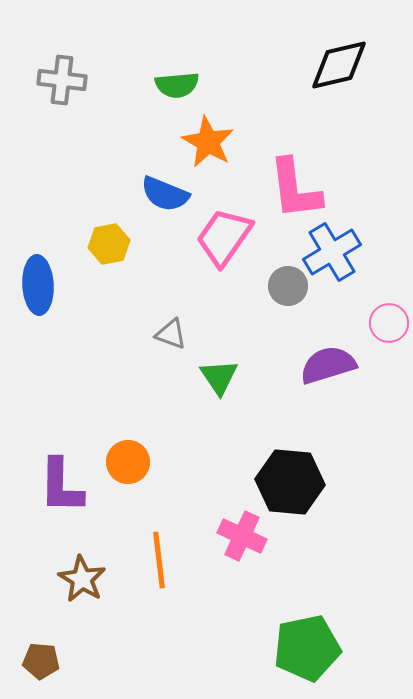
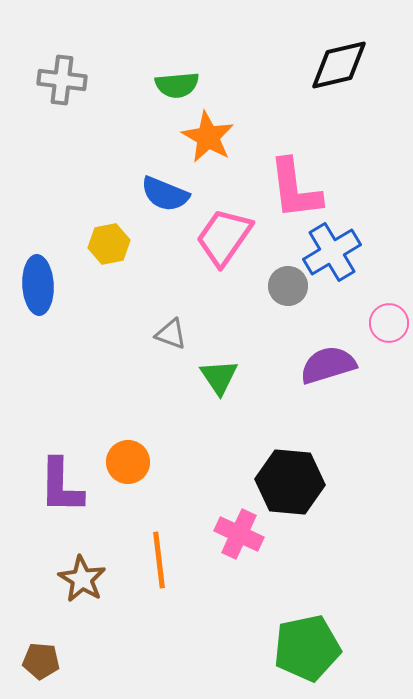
orange star: moved 5 px up
pink cross: moved 3 px left, 2 px up
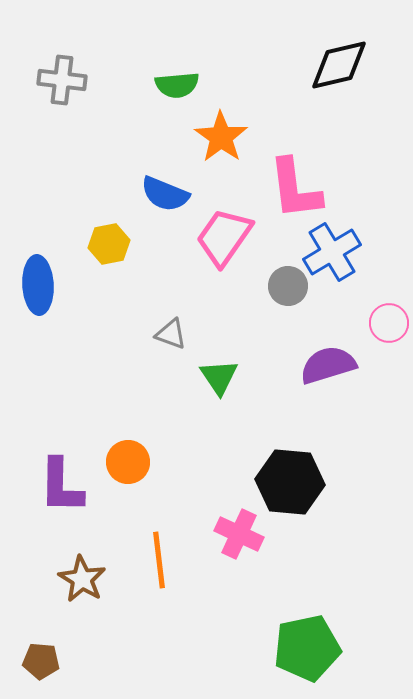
orange star: moved 13 px right; rotated 6 degrees clockwise
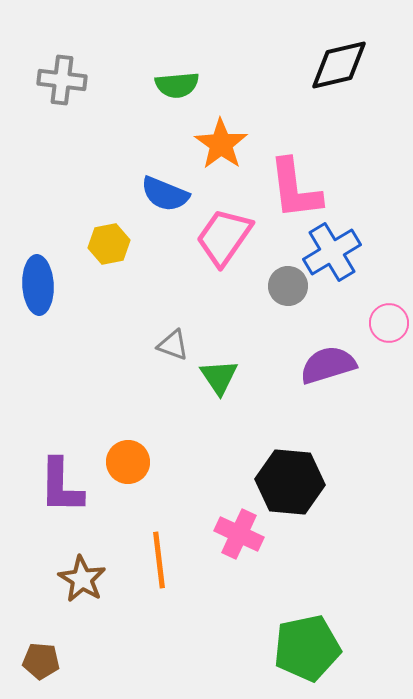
orange star: moved 7 px down
gray triangle: moved 2 px right, 11 px down
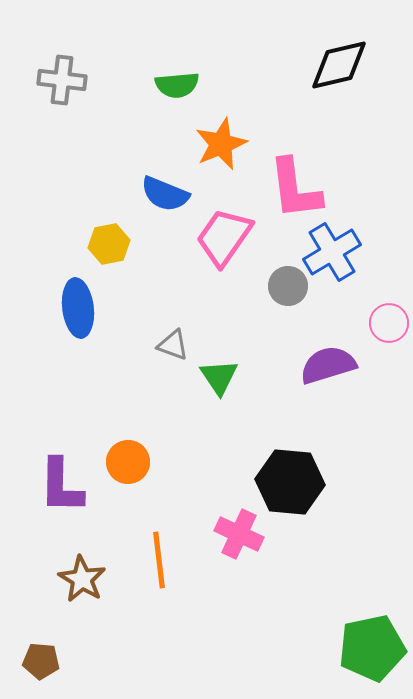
orange star: rotated 14 degrees clockwise
blue ellipse: moved 40 px right, 23 px down; rotated 4 degrees counterclockwise
green pentagon: moved 65 px right
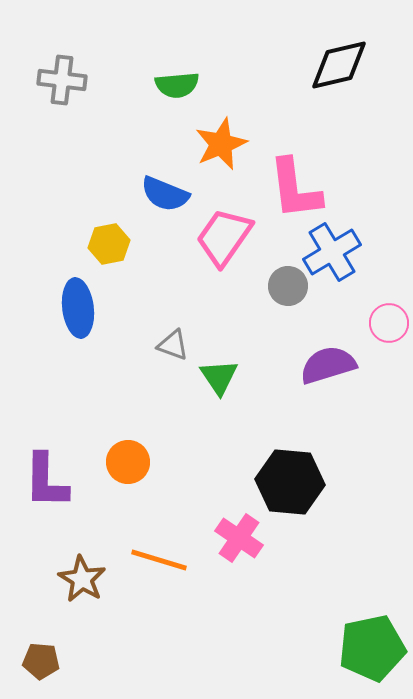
purple L-shape: moved 15 px left, 5 px up
pink cross: moved 4 px down; rotated 9 degrees clockwise
orange line: rotated 66 degrees counterclockwise
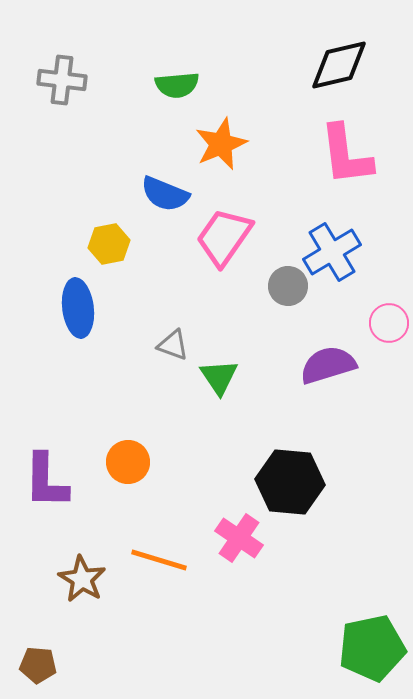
pink L-shape: moved 51 px right, 34 px up
brown pentagon: moved 3 px left, 4 px down
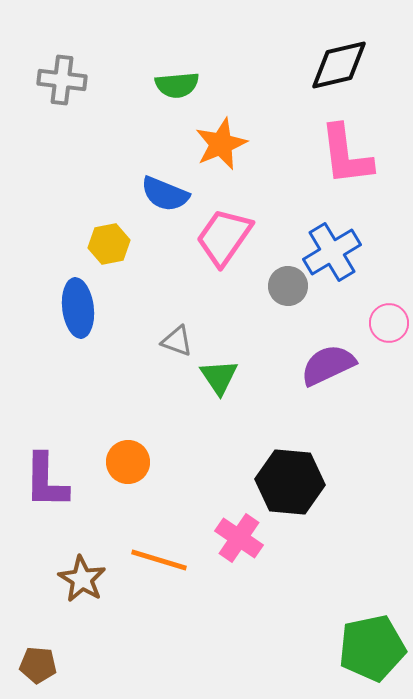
gray triangle: moved 4 px right, 4 px up
purple semicircle: rotated 8 degrees counterclockwise
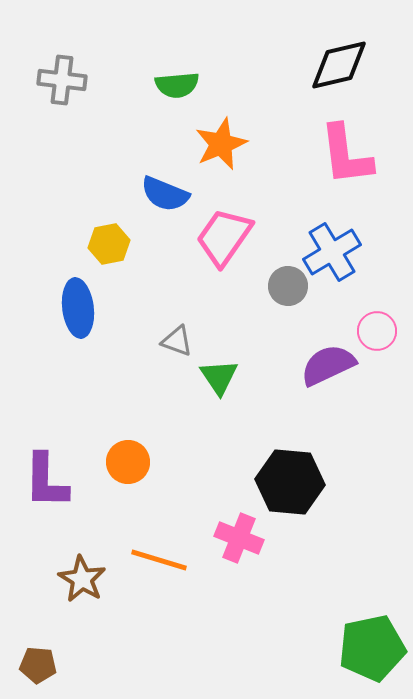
pink circle: moved 12 px left, 8 px down
pink cross: rotated 12 degrees counterclockwise
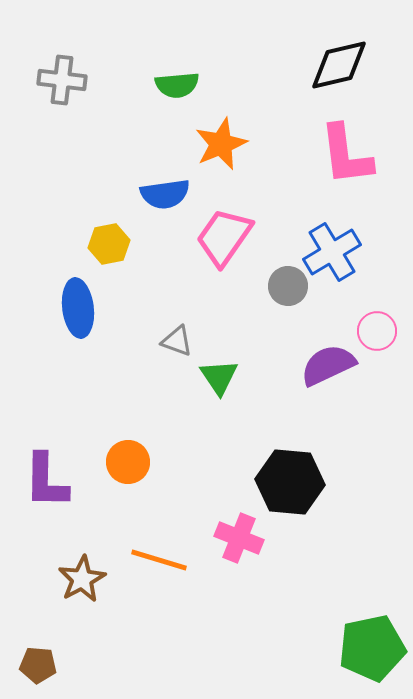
blue semicircle: rotated 30 degrees counterclockwise
brown star: rotated 12 degrees clockwise
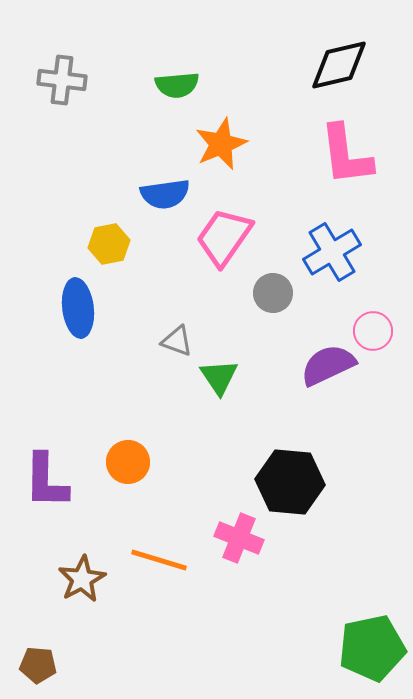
gray circle: moved 15 px left, 7 px down
pink circle: moved 4 px left
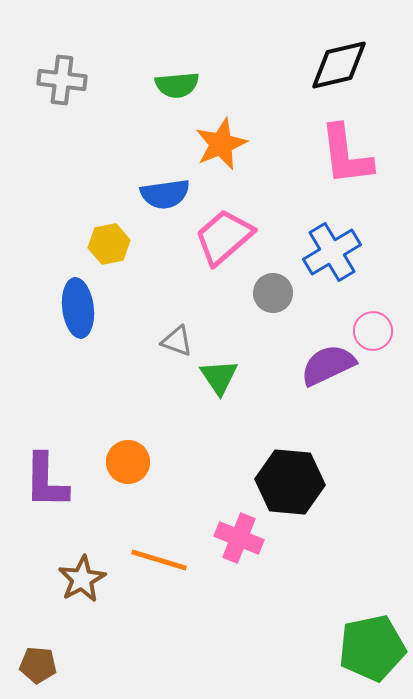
pink trapezoid: rotated 14 degrees clockwise
